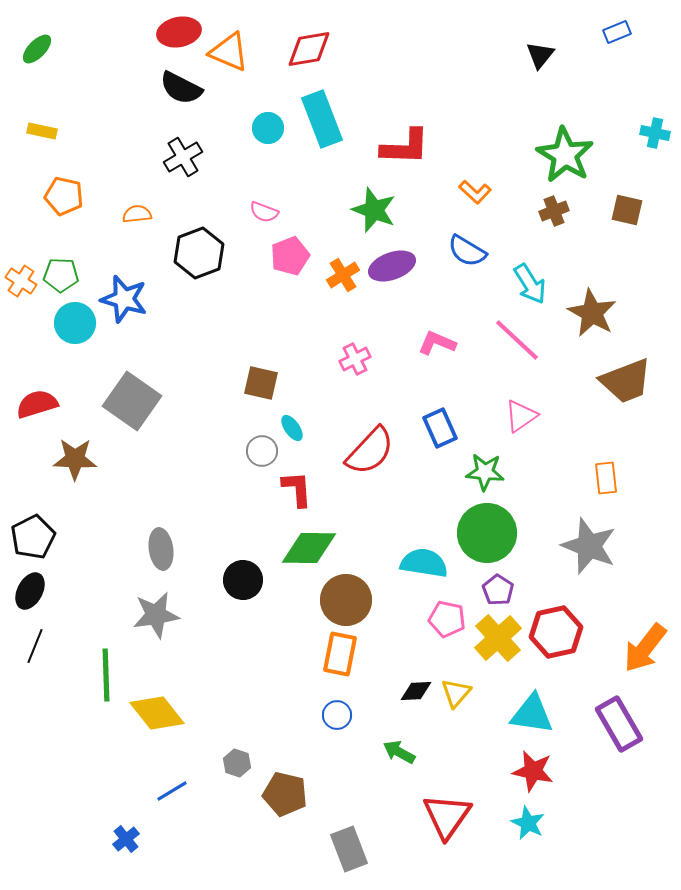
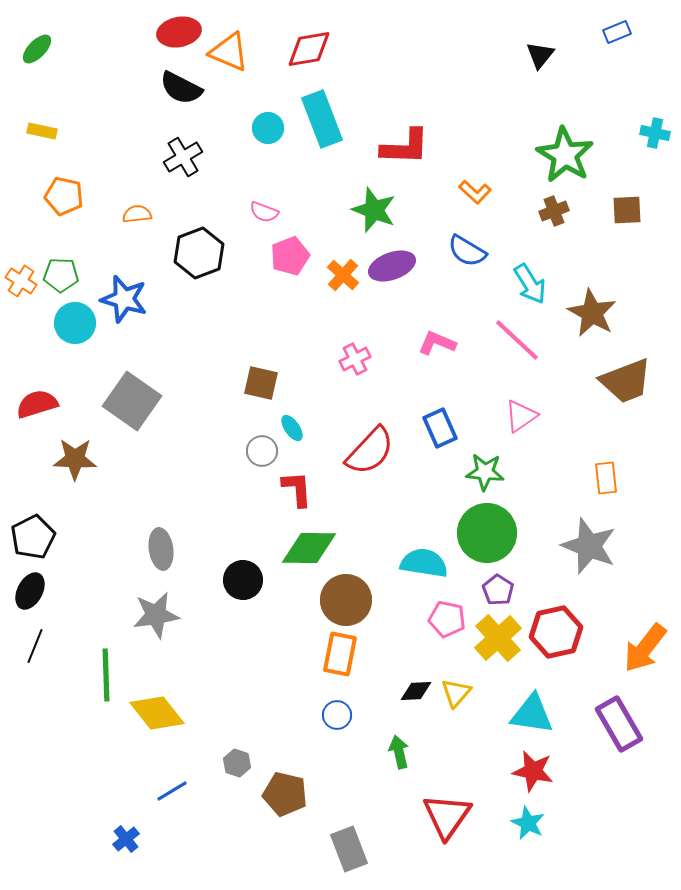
brown square at (627, 210): rotated 16 degrees counterclockwise
orange cross at (343, 275): rotated 16 degrees counterclockwise
green arrow at (399, 752): rotated 48 degrees clockwise
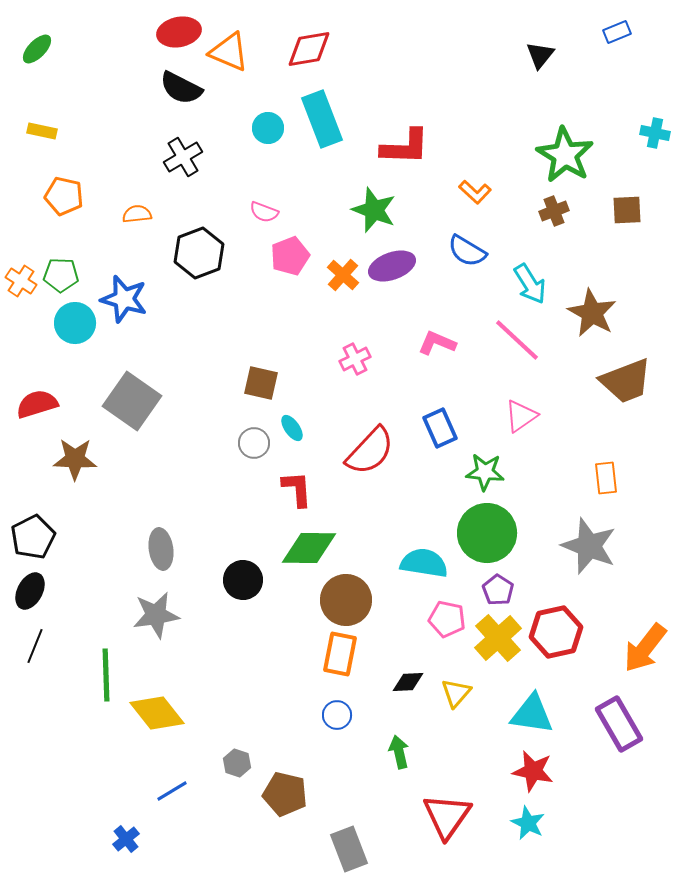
gray circle at (262, 451): moved 8 px left, 8 px up
black diamond at (416, 691): moved 8 px left, 9 px up
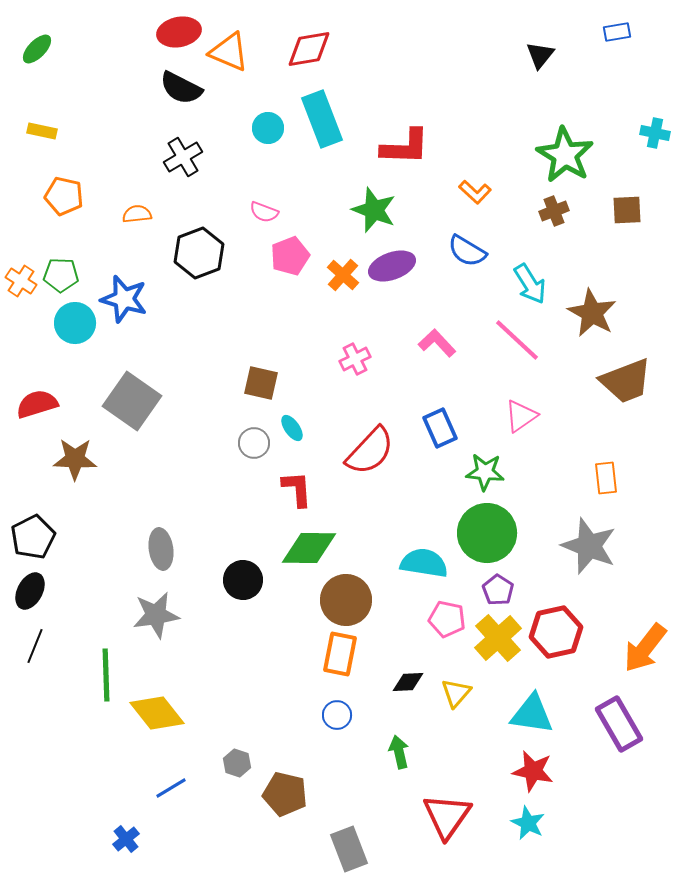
blue rectangle at (617, 32): rotated 12 degrees clockwise
pink L-shape at (437, 343): rotated 24 degrees clockwise
blue line at (172, 791): moved 1 px left, 3 px up
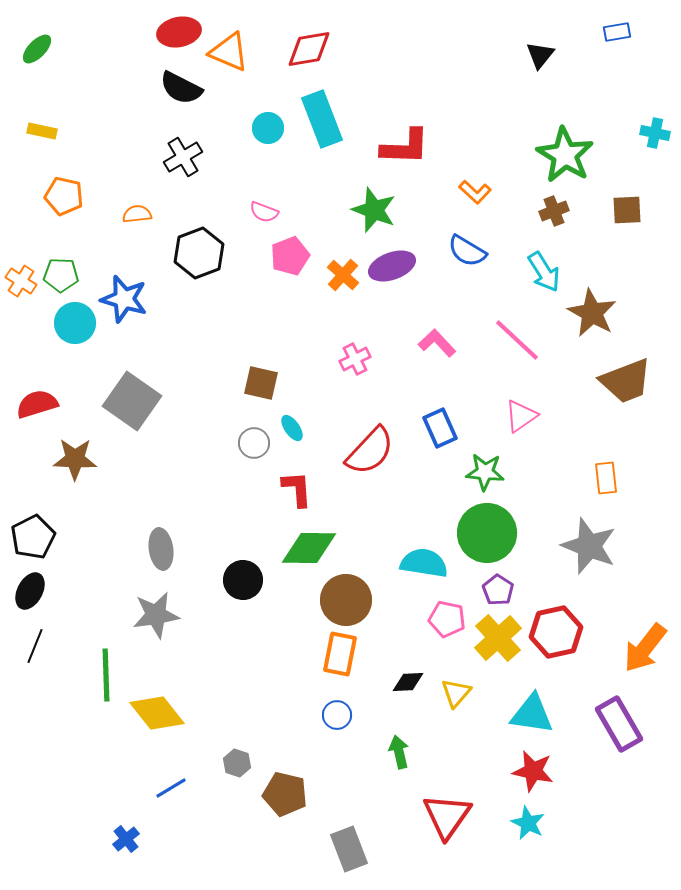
cyan arrow at (530, 284): moved 14 px right, 12 px up
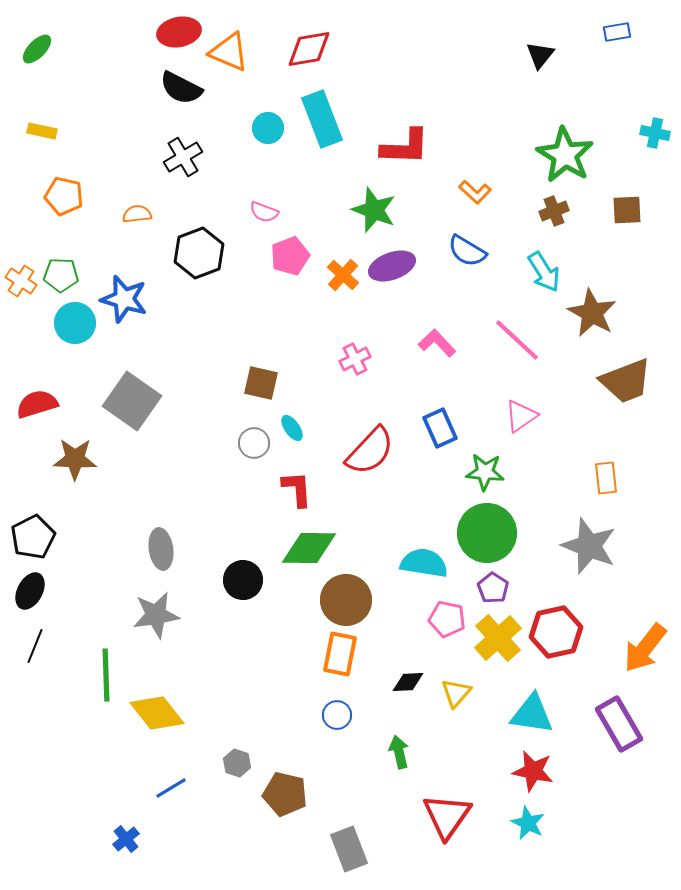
purple pentagon at (498, 590): moved 5 px left, 2 px up
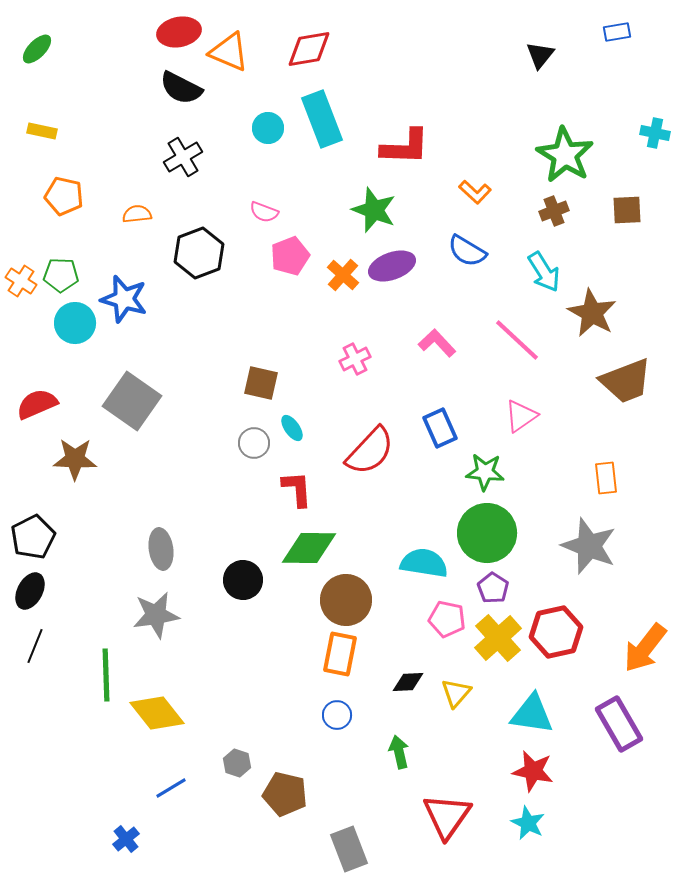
red semicircle at (37, 404): rotated 6 degrees counterclockwise
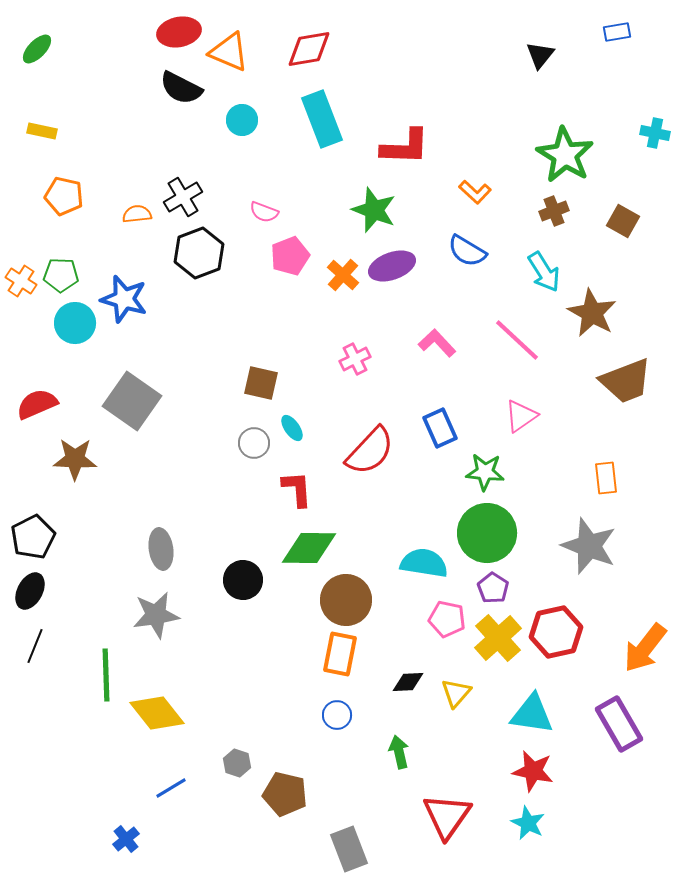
cyan circle at (268, 128): moved 26 px left, 8 px up
black cross at (183, 157): moved 40 px down
brown square at (627, 210): moved 4 px left, 11 px down; rotated 32 degrees clockwise
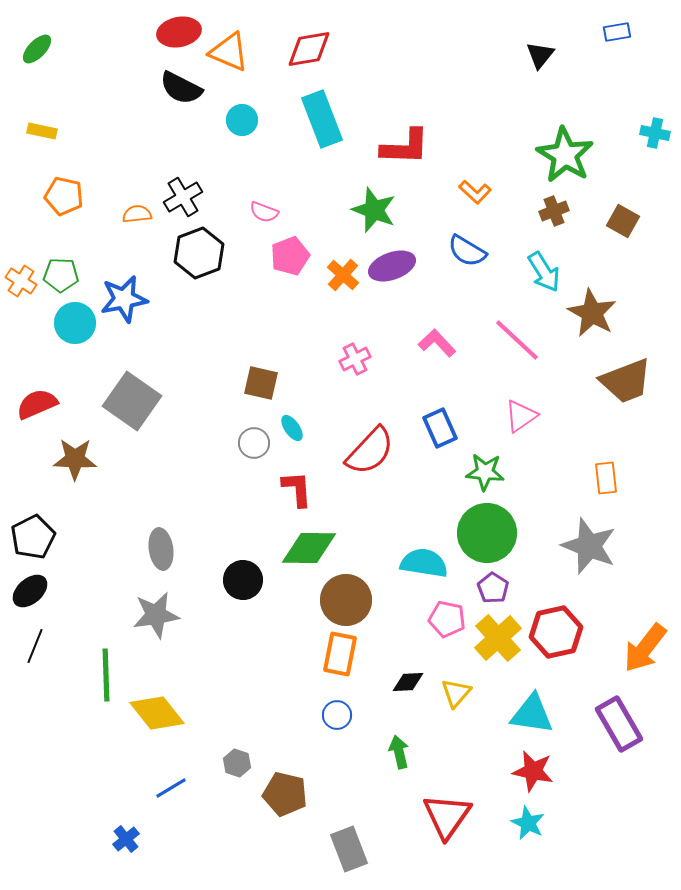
blue star at (124, 299): rotated 27 degrees counterclockwise
black ellipse at (30, 591): rotated 21 degrees clockwise
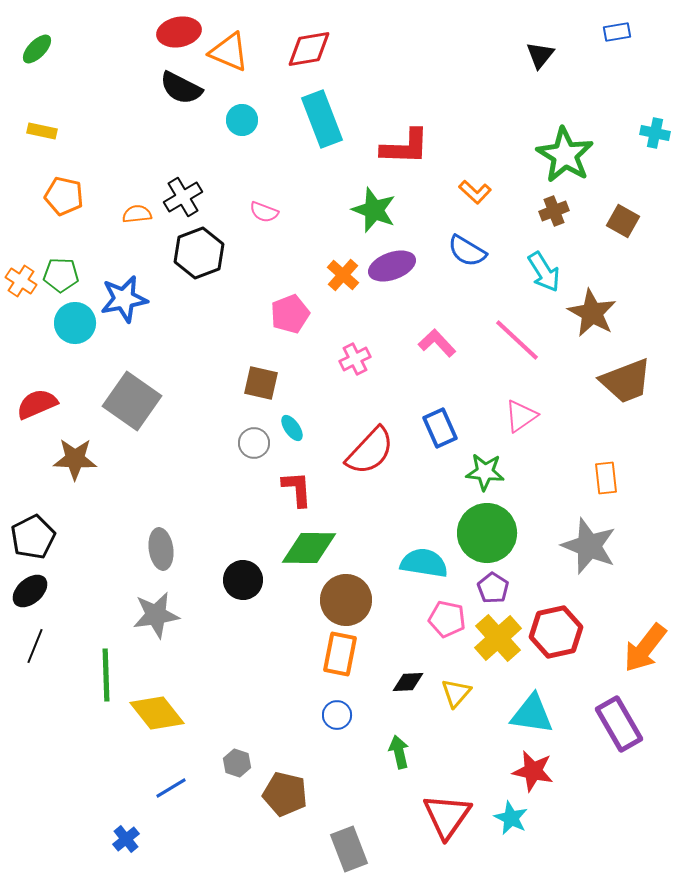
pink pentagon at (290, 256): moved 58 px down
cyan star at (528, 823): moved 17 px left, 5 px up
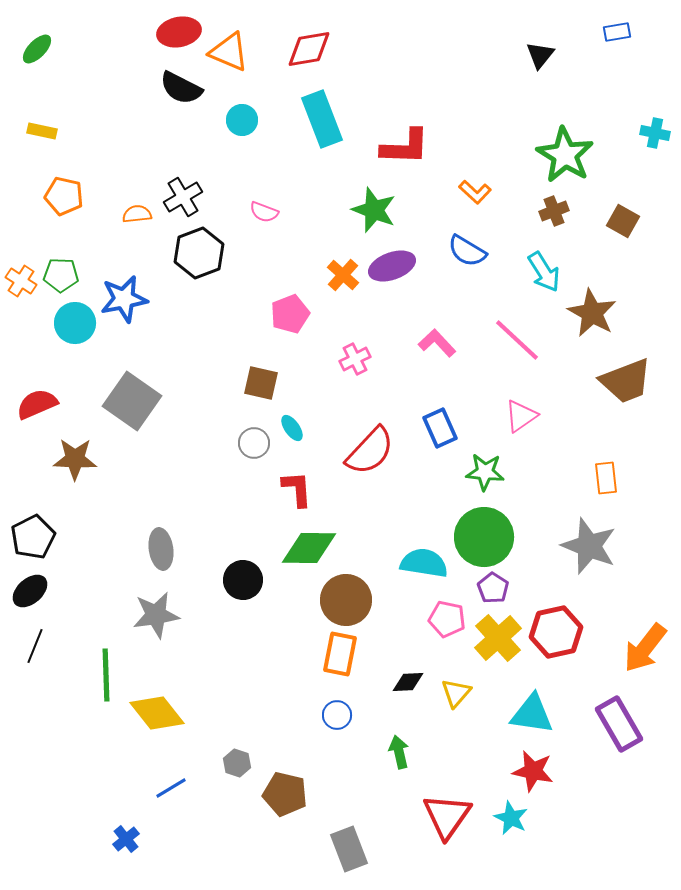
green circle at (487, 533): moved 3 px left, 4 px down
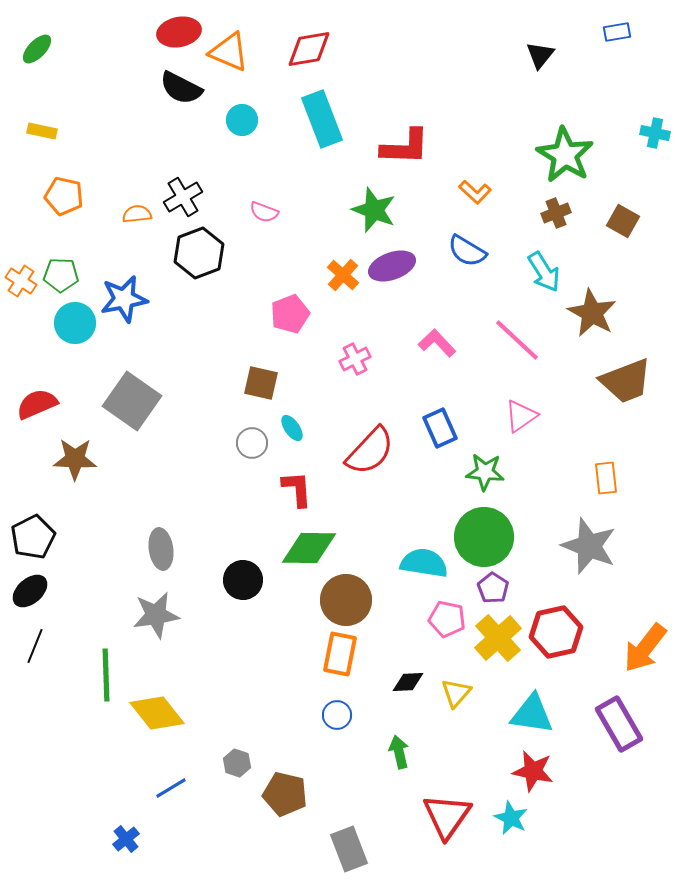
brown cross at (554, 211): moved 2 px right, 2 px down
gray circle at (254, 443): moved 2 px left
